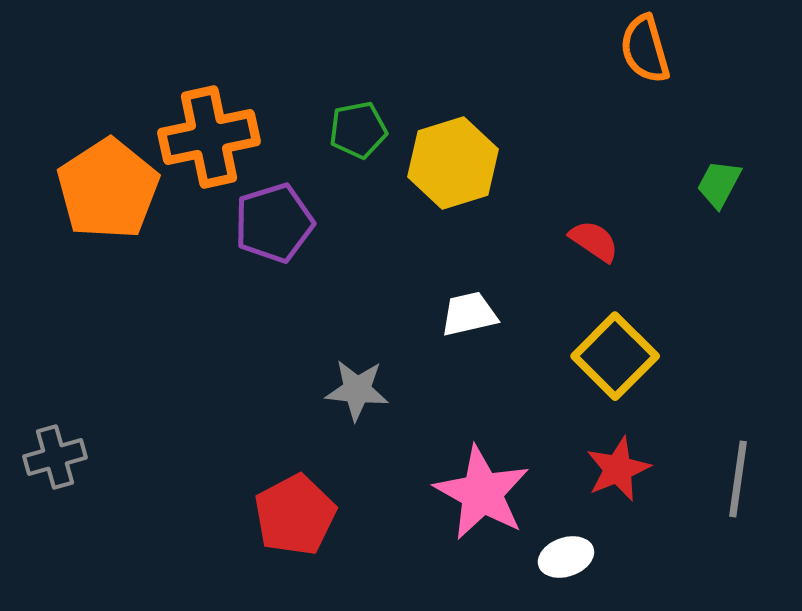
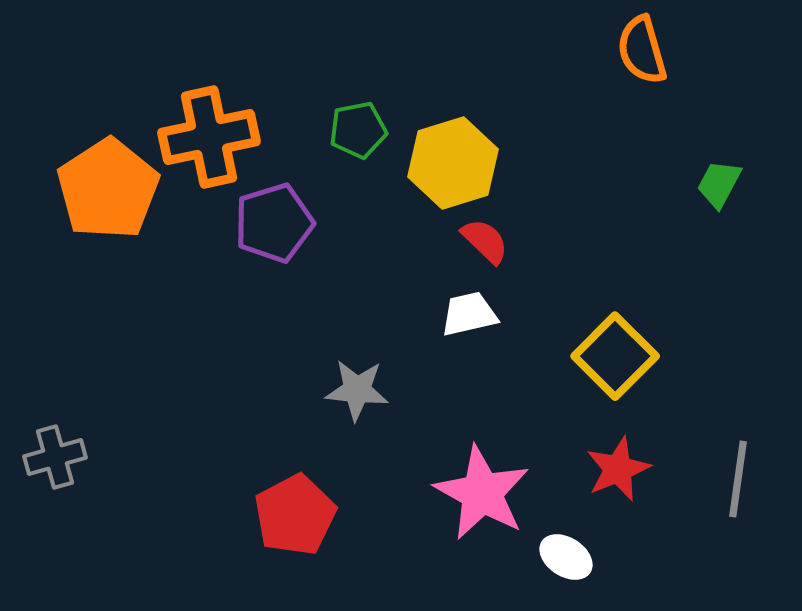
orange semicircle: moved 3 px left, 1 px down
red semicircle: moved 109 px left; rotated 10 degrees clockwise
white ellipse: rotated 52 degrees clockwise
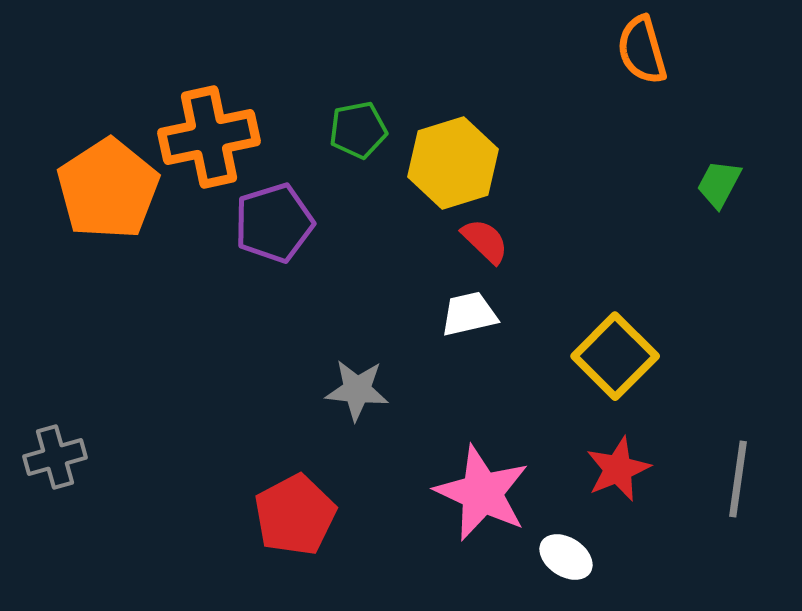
pink star: rotated 4 degrees counterclockwise
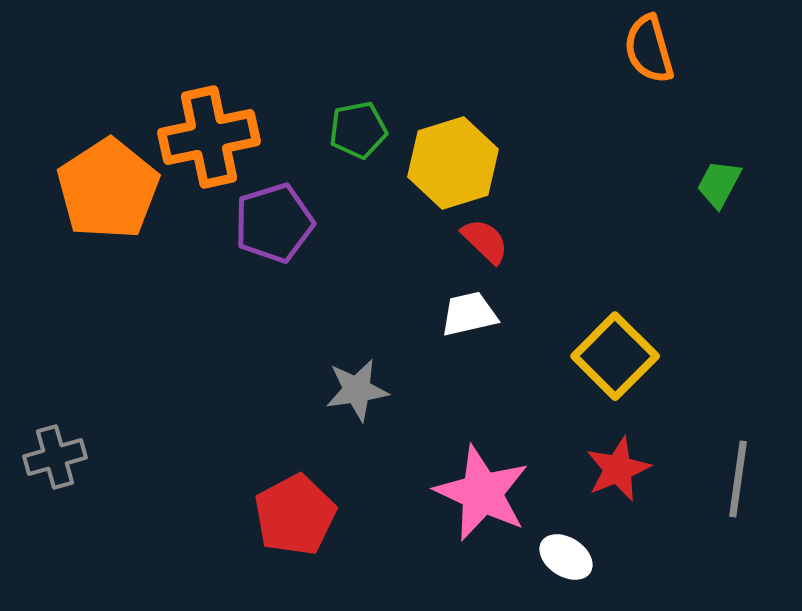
orange semicircle: moved 7 px right, 1 px up
gray star: rotated 14 degrees counterclockwise
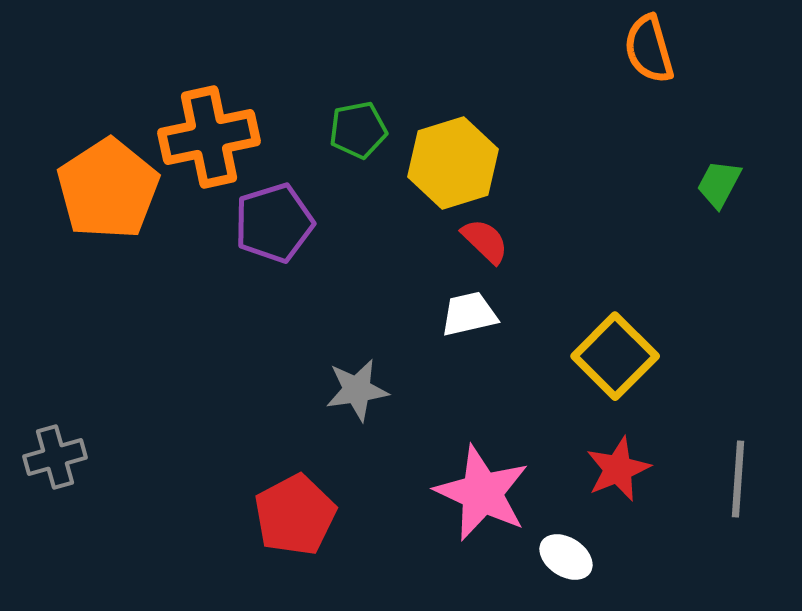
gray line: rotated 4 degrees counterclockwise
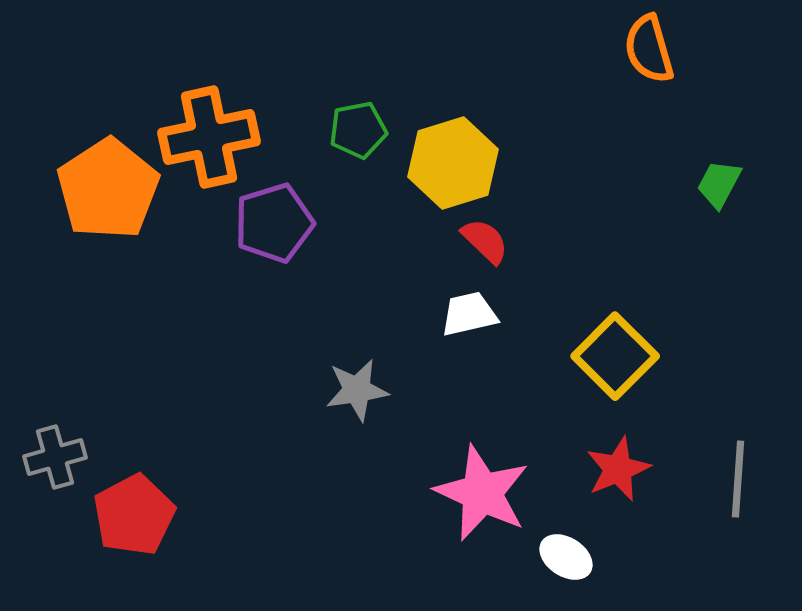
red pentagon: moved 161 px left
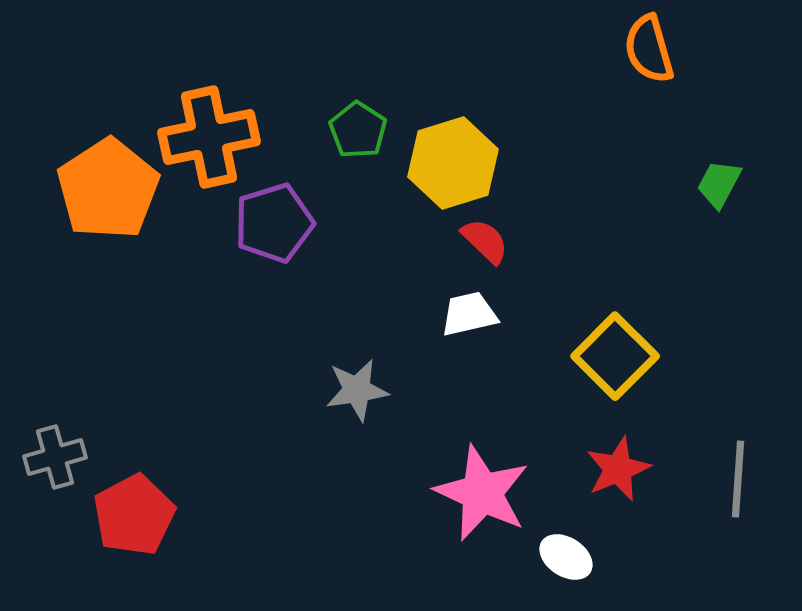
green pentagon: rotated 28 degrees counterclockwise
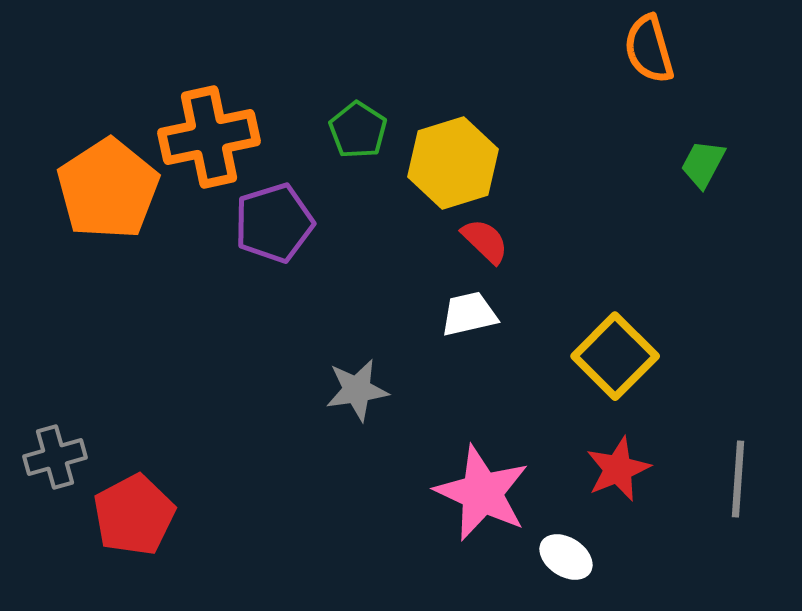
green trapezoid: moved 16 px left, 20 px up
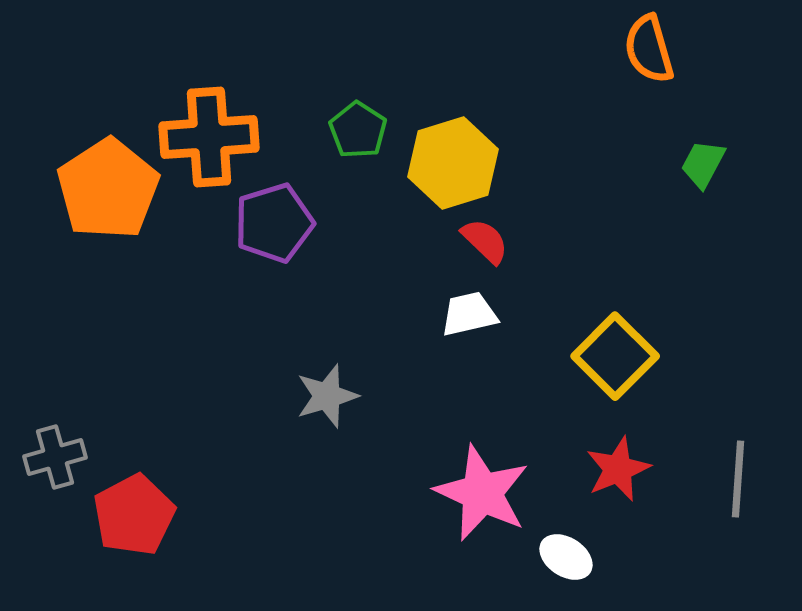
orange cross: rotated 8 degrees clockwise
gray star: moved 30 px left, 6 px down; rotated 8 degrees counterclockwise
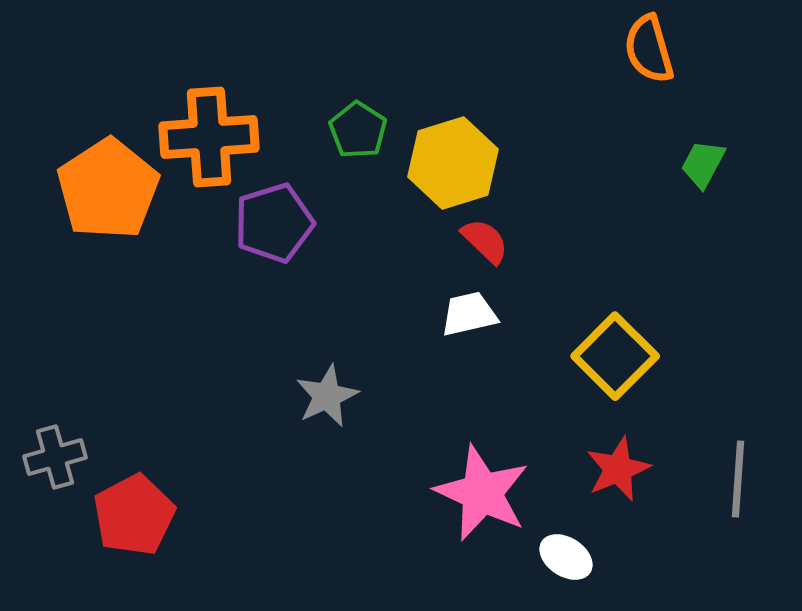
gray star: rotated 8 degrees counterclockwise
